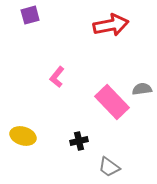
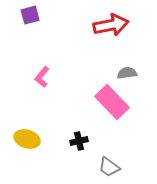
pink L-shape: moved 15 px left
gray semicircle: moved 15 px left, 16 px up
yellow ellipse: moved 4 px right, 3 px down
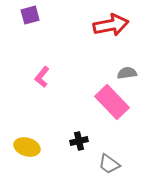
yellow ellipse: moved 8 px down
gray trapezoid: moved 3 px up
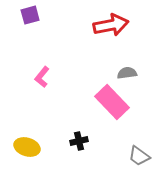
gray trapezoid: moved 30 px right, 8 px up
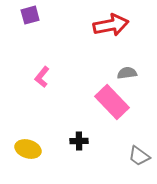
black cross: rotated 12 degrees clockwise
yellow ellipse: moved 1 px right, 2 px down
